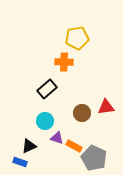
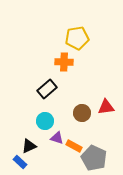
blue rectangle: rotated 24 degrees clockwise
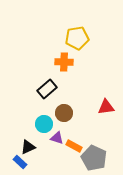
brown circle: moved 18 px left
cyan circle: moved 1 px left, 3 px down
black triangle: moved 1 px left, 1 px down
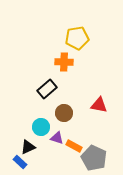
red triangle: moved 7 px left, 2 px up; rotated 18 degrees clockwise
cyan circle: moved 3 px left, 3 px down
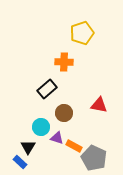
yellow pentagon: moved 5 px right, 5 px up; rotated 10 degrees counterclockwise
black triangle: rotated 35 degrees counterclockwise
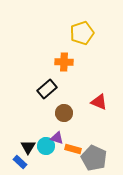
red triangle: moved 3 px up; rotated 12 degrees clockwise
cyan circle: moved 5 px right, 19 px down
orange rectangle: moved 1 px left, 3 px down; rotated 14 degrees counterclockwise
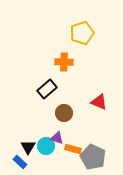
gray pentagon: moved 1 px left, 1 px up
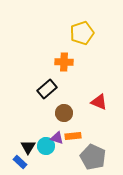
orange rectangle: moved 13 px up; rotated 21 degrees counterclockwise
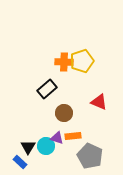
yellow pentagon: moved 28 px down
gray pentagon: moved 3 px left, 1 px up
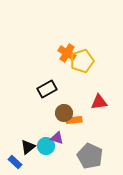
orange cross: moved 3 px right, 9 px up; rotated 30 degrees clockwise
black rectangle: rotated 12 degrees clockwise
red triangle: rotated 30 degrees counterclockwise
orange rectangle: moved 1 px right, 16 px up
black triangle: rotated 21 degrees clockwise
blue rectangle: moved 5 px left
